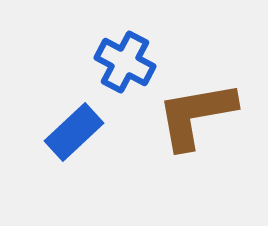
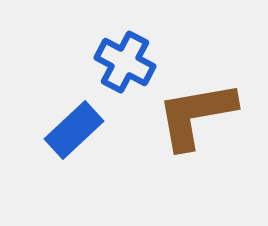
blue rectangle: moved 2 px up
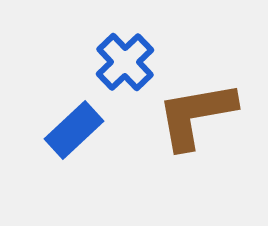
blue cross: rotated 18 degrees clockwise
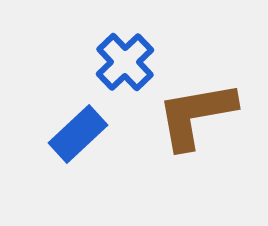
blue rectangle: moved 4 px right, 4 px down
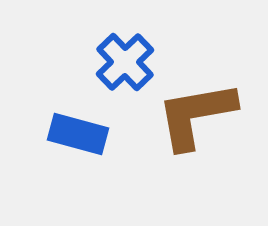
blue rectangle: rotated 58 degrees clockwise
